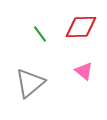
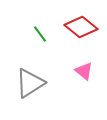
red diamond: rotated 40 degrees clockwise
gray triangle: rotated 8 degrees clockwise
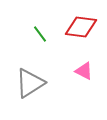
red diamond: rotated 32 degrees counterclockwise
pink triangle: rotated 12 degrees counterclockwise
